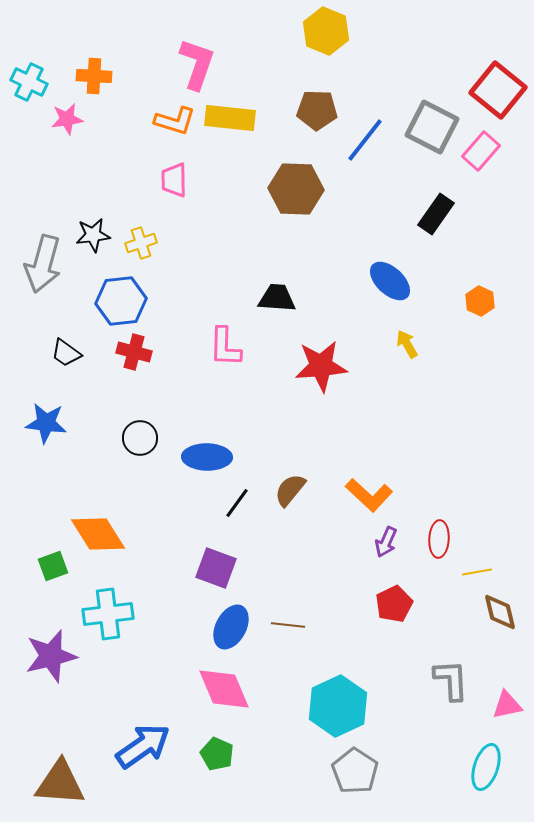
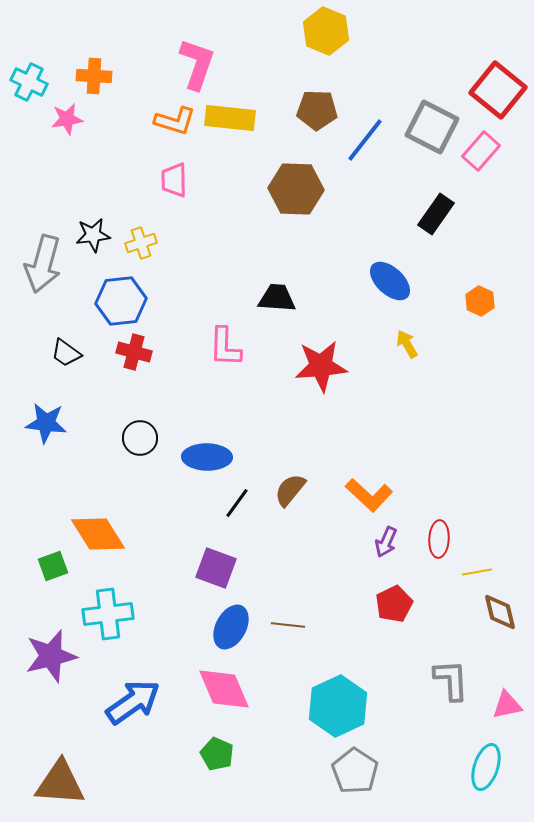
blue arrow at (143, 746): moved 10 px left, 44 px up
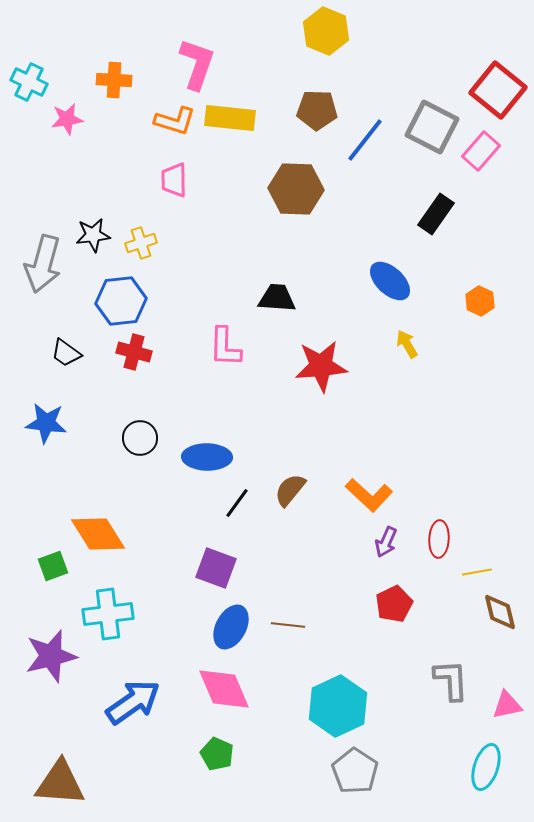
orange cross at (94, 76): moved 20 px right, 4 px down
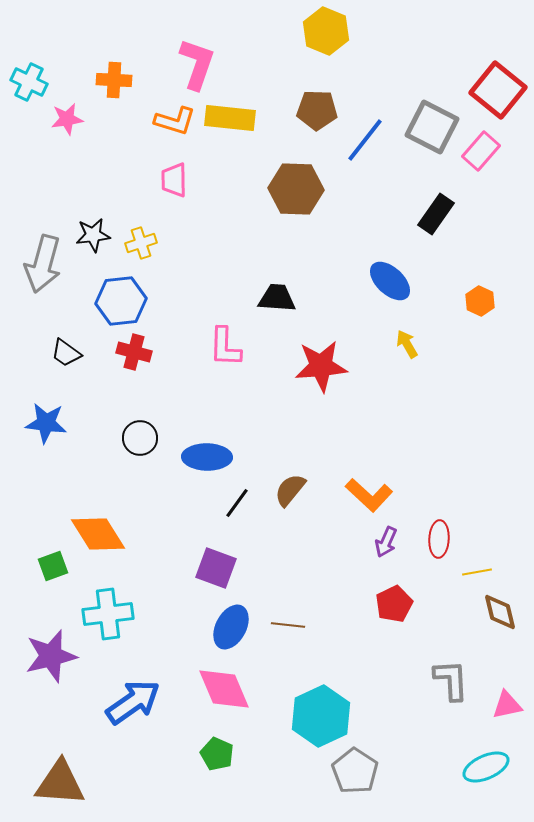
cyan hexagon at (338, 706): moved 17 px left, 10 px down
cyan ellipse at (486, 767): rotated 48 degrees clockwise
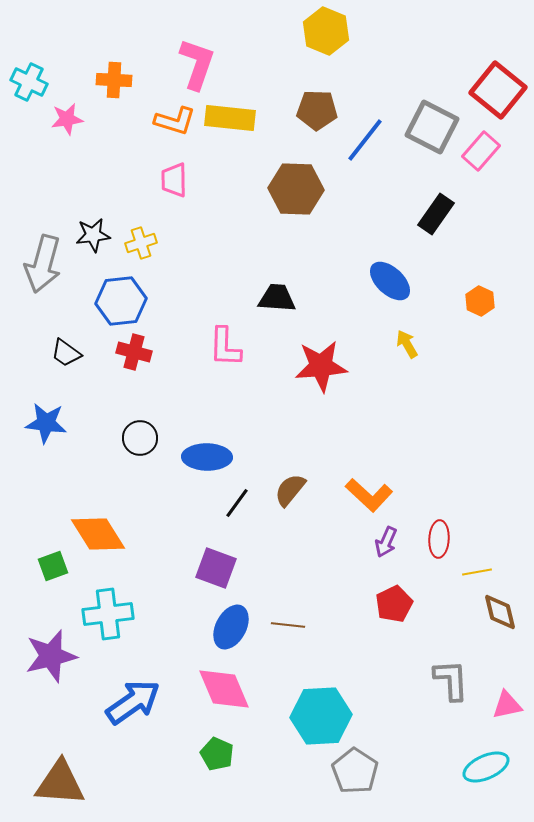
cyan hexagon at (321, 716): rotated 22 degrees clockwise
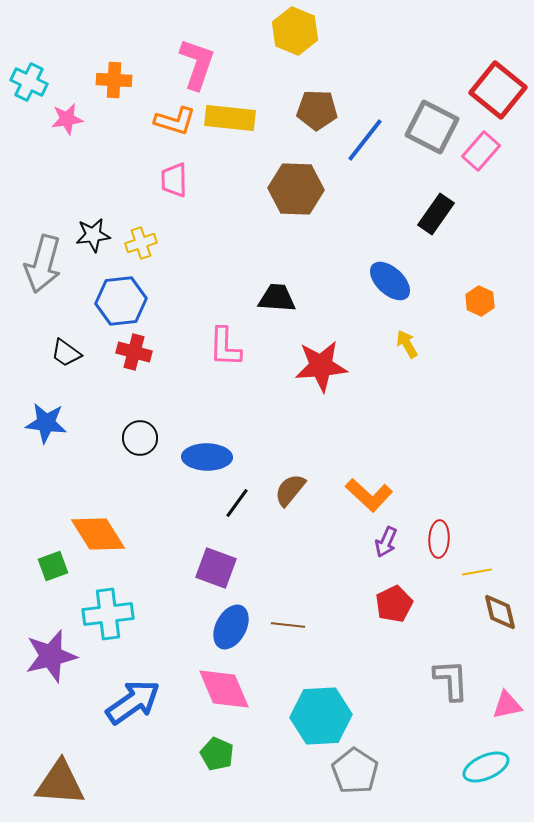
yellow hexagon at (326, 31): moved 31 px left
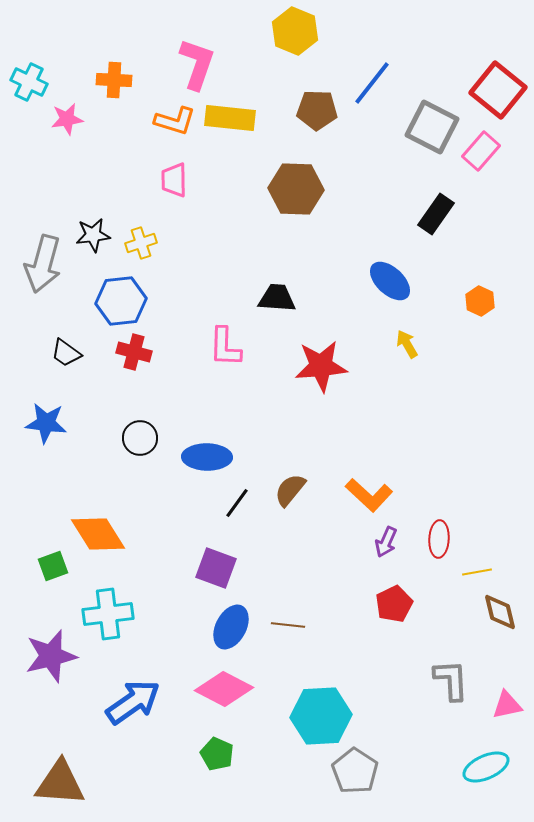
blue line at (365, 140): moved 7 px right, 57 px up
pink diamond at (224, 689): rotated 40 degrees counterclockwise
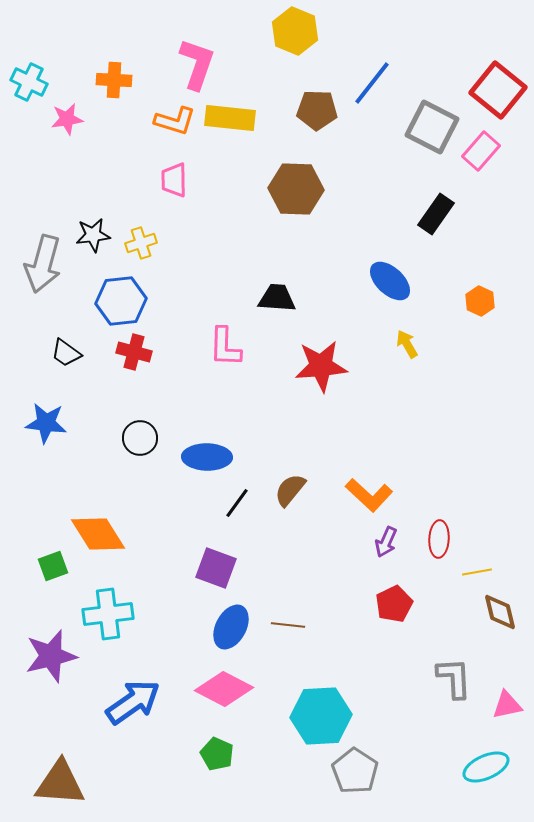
gray L-shape at (451, 680): moved 3 px right, 2 px up
